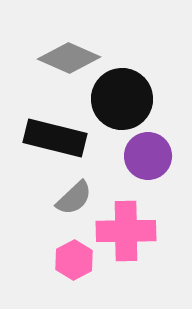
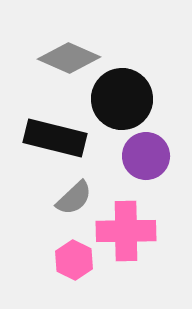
purple circle: moved 2 px left
pink hexagon: rotated 6 degrees counterclockwise
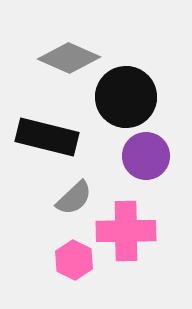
black circle: moved 4 px right, 2 px up
black rectangle: moved 8 px left, 1 px up
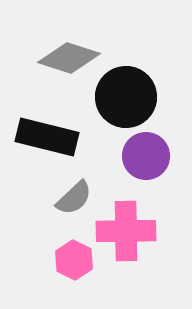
gray diamond: rotated 6 degrees counterclockwise
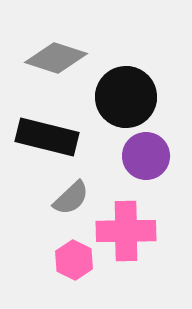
gray diamond: moved 13 px left
gray semicircle: moved 3 px left
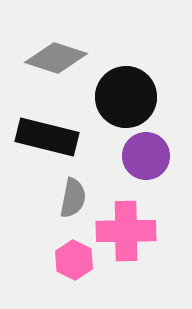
gray semicircle: moved 2 px right; rotated 36 degrees counterclockwise
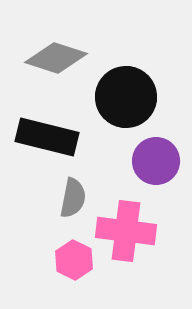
purple circle: moved 10 px right, 5 px down
pink cross: rotated 8 degrees clockwise
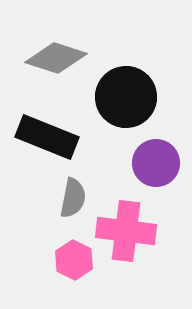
black rectangle: rotated 8 degrees clockwise
purple circle: moved 2 px down
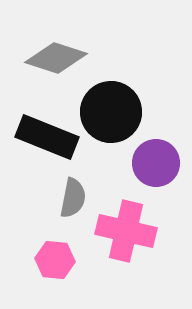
black circle: moved 15 px left, 15 px down
pink cross: rotated 6 degrees clockwise
pink hexagon: moved 19 px left; rotated 21 degrees counterclockwise
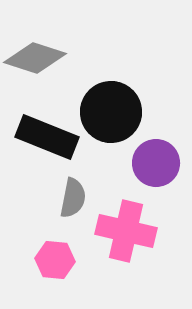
gray diamond: moved 21 px left
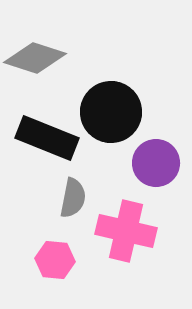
black rectangle: moved 1 px down
